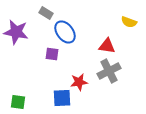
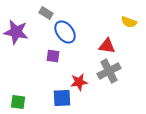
purple square: moved 1 px right, 2 px down
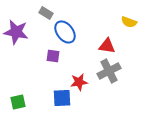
green square: rotated 21 degrees counterclockwise
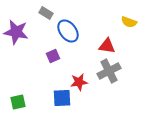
blue ellipse: moved 3 px right, 1 px up
purple square: rotated 32 degrees counterclockwise
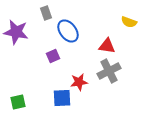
gray rectangle: rotated 40 degrees clockwise
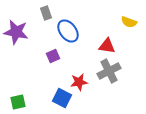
blue square: rotated 30 degrees clockwise
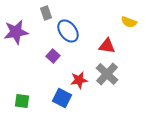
purple star: rotated 20 degrees counterclockwise
purple square: rotated 24 degrees counterclockwise
gray cross: moved 2 px left, 3 px down; rotated 20 degrees counterclockwise
red star: moved 2 px up
green square: moved 4 px right, 1 px up; rotated 21 degrees clockwise
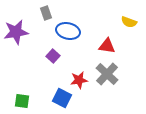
blue ellipse: rotated 40 degrees counterclockwise
